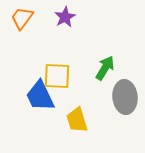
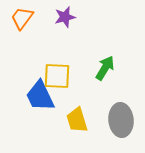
purple star: rotated 15 degrees clockwise
gray ellipse: moved 4 px left, 23 px down
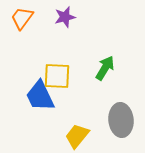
yellow trapezoid: moved 16 px down; rotated 56 degrees clockwise
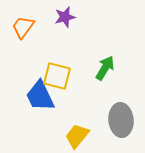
orange trapezoid: moved 1 px right, 9 px down
yellow square: rotated 12 degrees clockwise
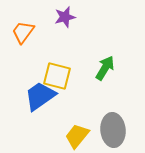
orange trapezoid: moved 5 px down
blue trapezoid: rotated 80 degrees clockwise
gray ellipse: moved 8 px left, 10 px down
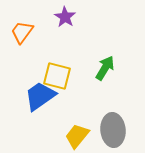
purple star: rotated 25 degrees counterclockwise
orange trapezoid: moved 1 px left
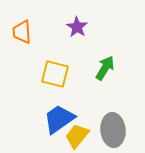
purple star: moved 12 px right, 10 px down
orange trapezoid: rotated 40 degrees counterclockwise
yellow square: moved 2 px left, 2 px up
blue trapezoid: moved 19 px right, 23 px down
